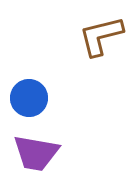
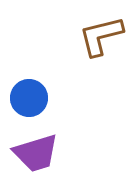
purple trapezoid: rotated 27 degrees counterclockwise
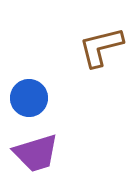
brown L-shape: moved 11 px down
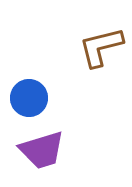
purple trapezoid: moved 6 px right, 3 px up
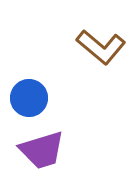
brown L-shape: rotated 126 degrees counterclockwise
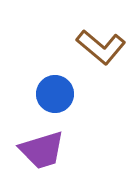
blue circle: moved 26 px right, 4 px up
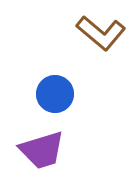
brown L-shape: moved 14 px up
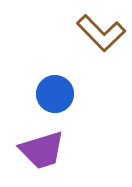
brown L-shape: rotated 6 degrees clockwise
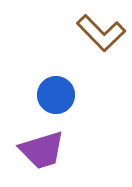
blue circle: moved 1 px right, 1 px down
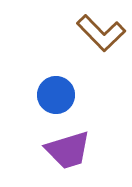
purple trapezoid: moved 26 px right
